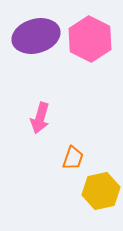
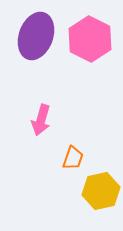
purple ellipse: rotated 54 degrees counterclockwise
pink arrow: moved 1 px right, 2 px down
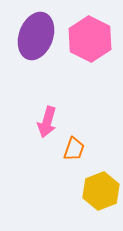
pink arrow: moved 6 px right, 2 px down
orange trapezoid: moved 1 px right, 9 px up
yellow hexagon: rotated 9 degrees counterclockwise
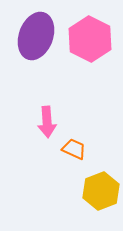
pink arrow: rotated 20 degrees counterclockwise
orange trapezoid: rotated 85 degrees counterclockwise
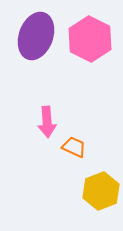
orange trapezoid: moved 2 px up
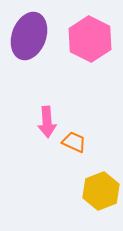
purple ellipse: moved 7 px left
orange trapezoid: moved 5 px up
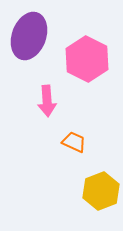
pink hexagon: moved 3 px left, 20 px down
pink arrow: moved 21 px up
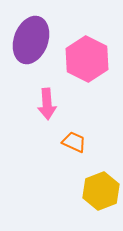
purple ellipse: moved 2 px right, 4 px down
pink arrow: moved 3 px down
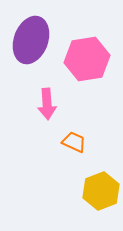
pink hexagon: rotated 24 degrees clockwise
